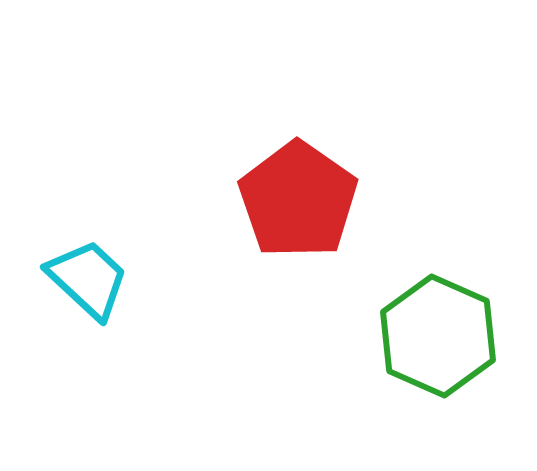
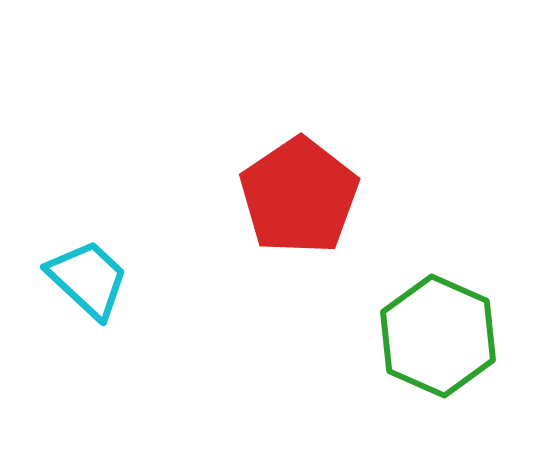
red pentagon: moved 1 px right, 4 px up; rotated 3 degrees clockwise
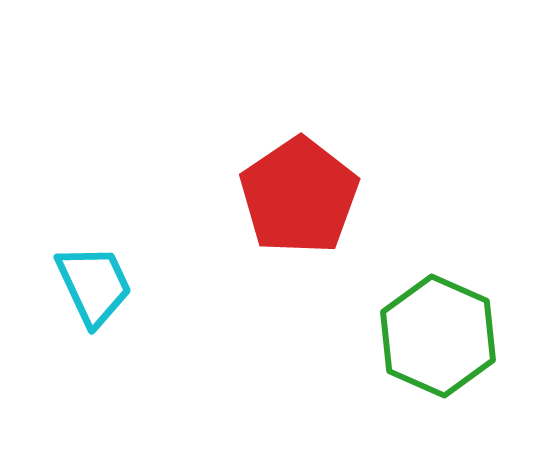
cyan trapezoid: moved 6 px right, 6 px down; rotated 22 degrees clockwise
